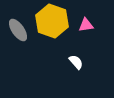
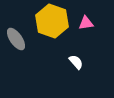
pink triangle: moved 2 px up
gray ellipse: moved 2 px left, 9 px down
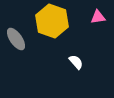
pink triangle: moved 12 px right, 6 px up
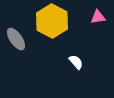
yellow hexagon: rotated 8 degrees clockwise
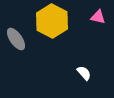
pink triangle: rotated 21 degrees clockwise
white semicircle: moved 8 px right, 11 px down
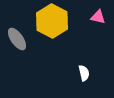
gray ellipse: moved 1 px right
white semicircle: rotated 28 degrees clockwise
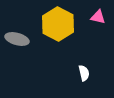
yellow hexagon: moved 6 px right, 3 px down
gray ellipse: rotated 40 degrees counterclockwise
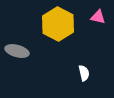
gray ellipse: moved 12 px down
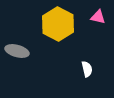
white semicircle: moved 3 px right, 4 px up
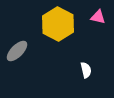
gray ellipse: rotated 60 degrees counterclockwise
white semicircle: moved 1 px left, 1 px down
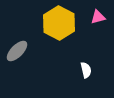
pink triangle: rotated 28 degrees counterclockwise
yellow hexagon: moved 1 px right, 1 px up
